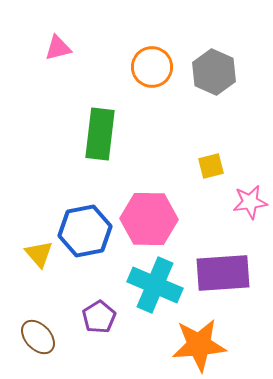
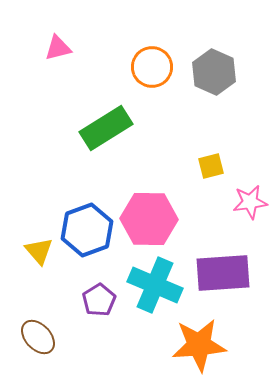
green rectangle: moved 6 px right, 6 px up; rotated 51 degrees clockwise
blue hexagon: moved 2 px right, 1 px up; rotated 9 degrees counterclockwise
yellow triangle: moved 3 px up
purple pentagon: moved 17 px up
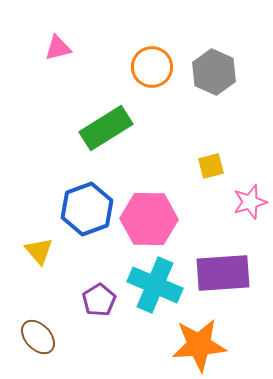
pink star: rotated 8 degrees counterclockwise
blue hexagon: moved 21 px up
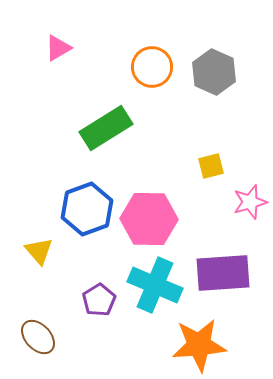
pink triangle: rotated 16 degrees counterclockwise
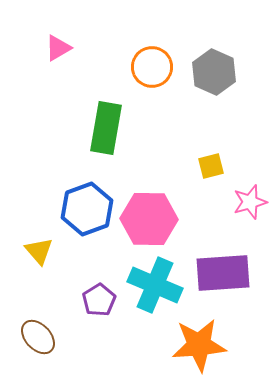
green rectangle: rotated 48 degrees counterclockwise
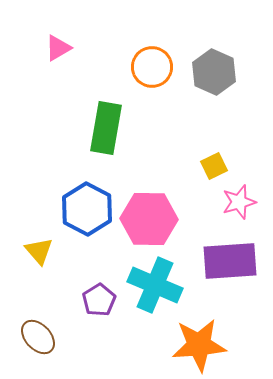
yellow square: moved 3 px right; rotated 12 degrees counterclockwise
pink star: moved 11 px left
blue hexagon: rotated 12 degrees counterclockwise
purple rectangle: moved 7 px right, 12 px up
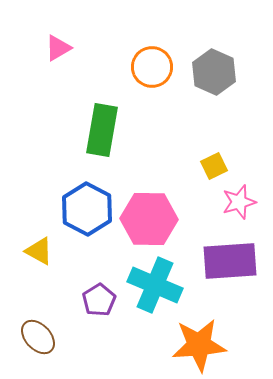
green rectangle: moved 4 px left, 2 px down
yellow triangle: rotated 20 degrees counterclockwise
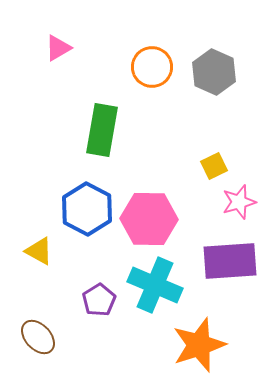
orange star: rotated 14 degrees counterclockwise
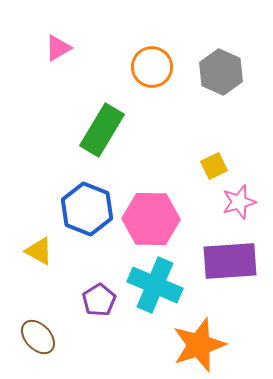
gray hexagon: moved 7 px right
green rectangle: rotated 21 degrees clockwise
blue hexagon: rotated 6 degrees counterclockwise
pink hexagon: moved 2 px right
